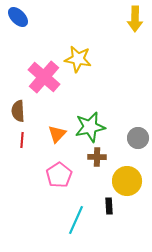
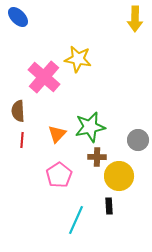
gray circle: moved 2 px down
yellow circle: moved 8 px left, 5 px up
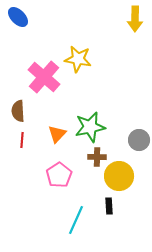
gray circle: moved 1 px right
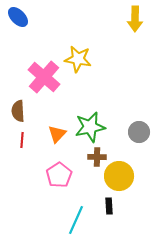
gray circle: moved 8 px up
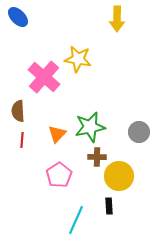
yellow arrow: moved 18 px left
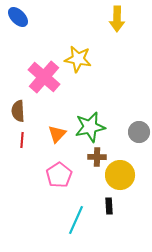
yellow circle: moved 1 px right, 1 px up
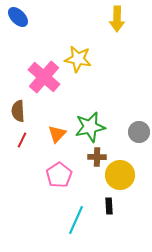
red line: rotated 21 degrees clockwise
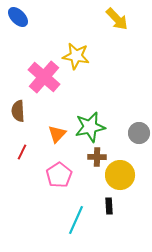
yellow arrow: rotated 45 degrees counterclockwise
yellow star: moved 2 px left, 3 px up
gray circle: moved 1 px down
red line: moved 12 px down
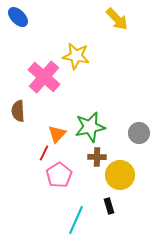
red line: moved 22 px right, 1 px down
black rectangle: rotated 14 degrees counterclockwise
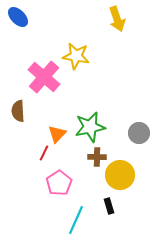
yellow arrow: rotated 25 degrees clockwise
pink pentagon: moved 8 px down
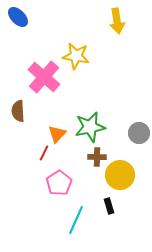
yellow arrow: moved 2 px down; rotated 10 degrees clockwise
